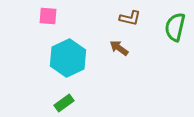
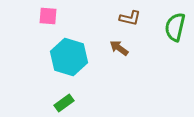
cyan hexagon: moved 1 px right, 1 px up; rotated 18 degrees counterclockwise
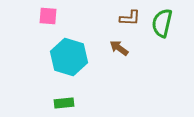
brown L-shape: rotated 10 degrees counterclockwise
green semicircle: moved 13 px left, 4 px up
green rectangle: rotated 30 degrees clockwise
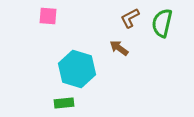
brown L-shape: rotated 150 degrees clockwise
cyan hexagon: moved 8 px right, 12 px down
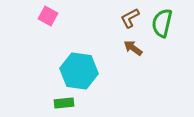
pink square: rotated 24 degrees clockwise
brown arrow: moved 14 px right
cyan hexagon: moved 2 px right, 2 px down; rotated 9 degrees counterclockwise
